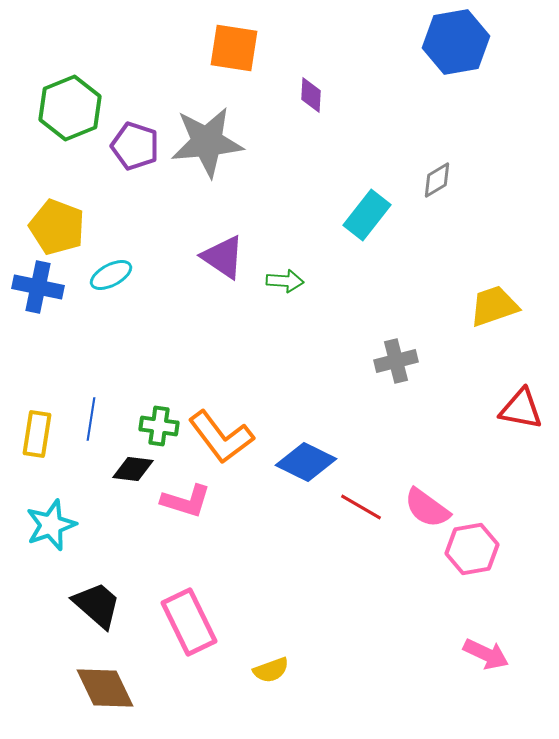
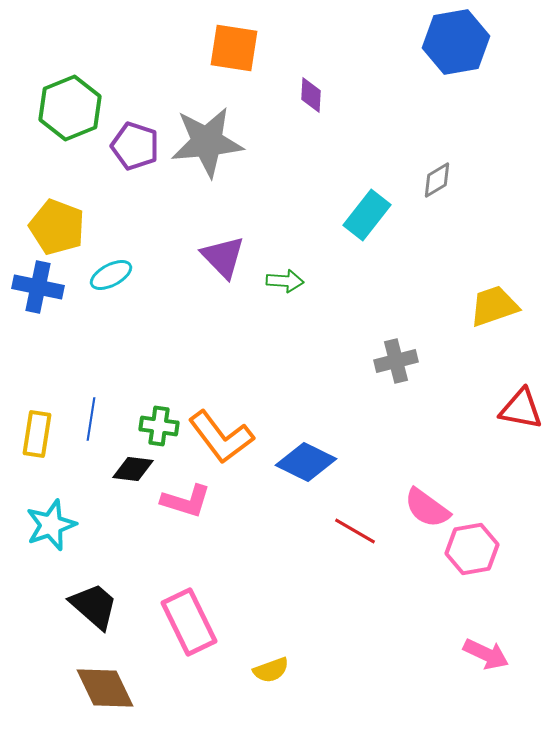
purple triangle: rotated 12 degrees clockwise
red line: moved 6 px left, 24 px down
black trapezoid: moved 3 px left, 1 px down
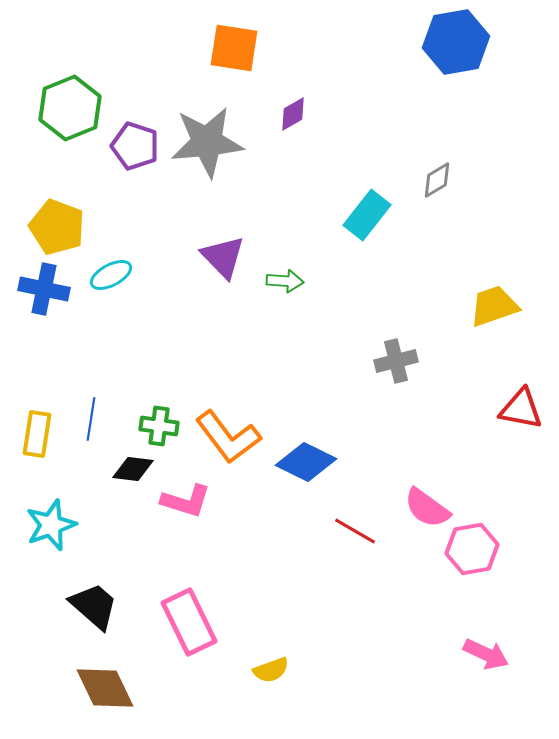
purple diamond: moved 18 px left, 19 px down; rotated 57 degrees clockwise
blue cross: moved 6 px right, 2 px down
orange L-shape: moved 7 px right
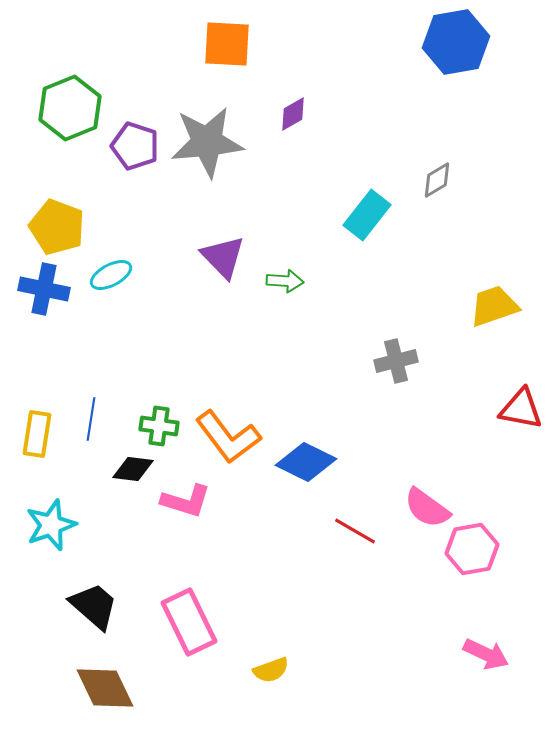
orange square: moved 7 px left, 4 px up; rotated 6 degrees counterclockwise
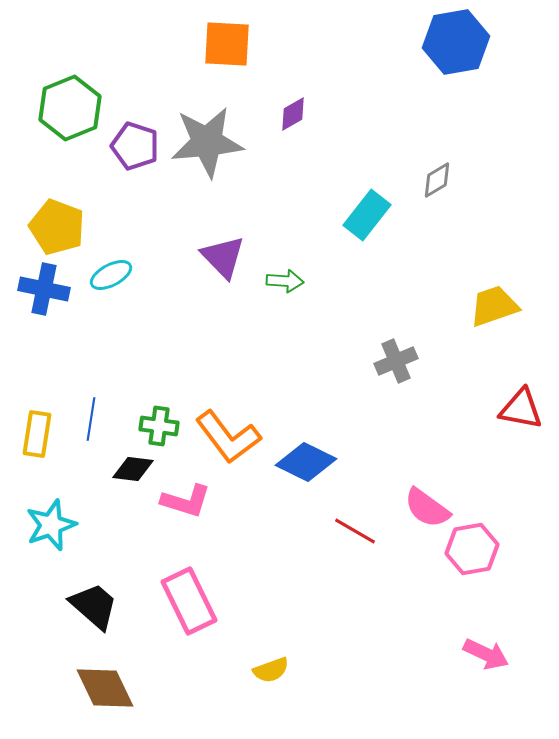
gray cross: rotated 9 degrees counterclockwise
pink rectangle: moved 21 px up
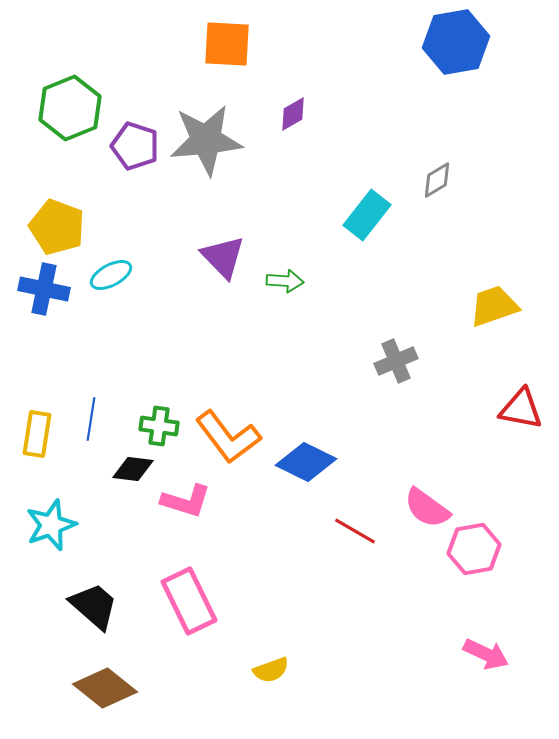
gray star: moved 1 px left, 2 px up
pink hexagon: moved 2 px right
brown diamond: rotated 26 degrees counterclockwise
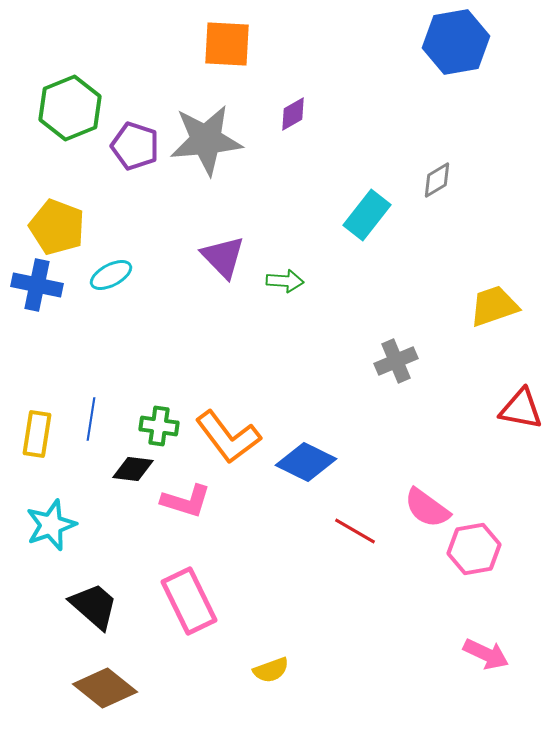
blue cross: moved 7 px left, 4 px up
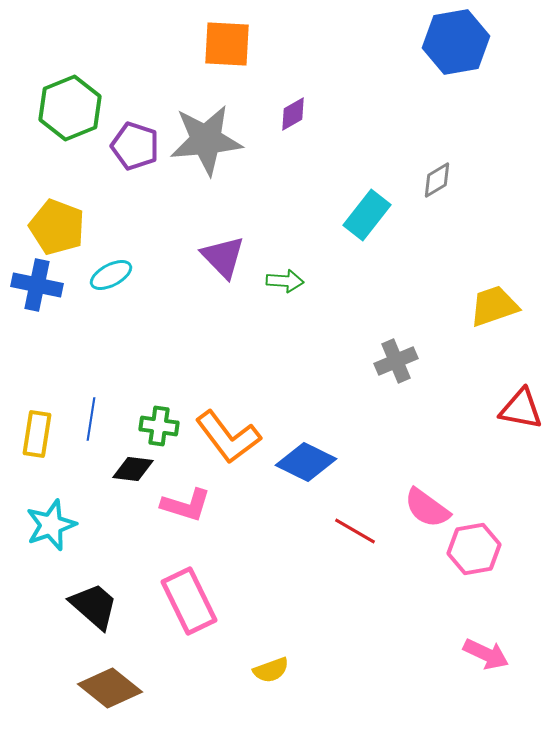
pink L-shape: moved 4 px down
brown diamond: moved 5 px right
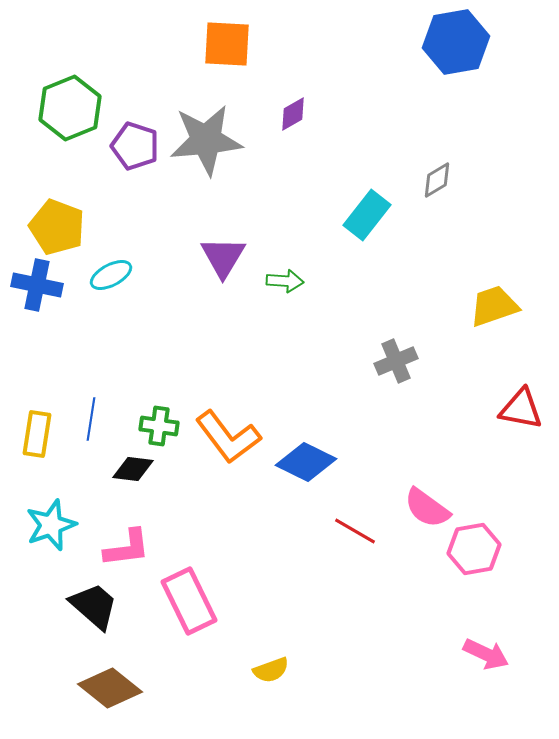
purple triangle: rotated 15 degrees clockwise
pink L-shape: moved 59 px left, 43 px down; rotated 24 degrees counterclockwise
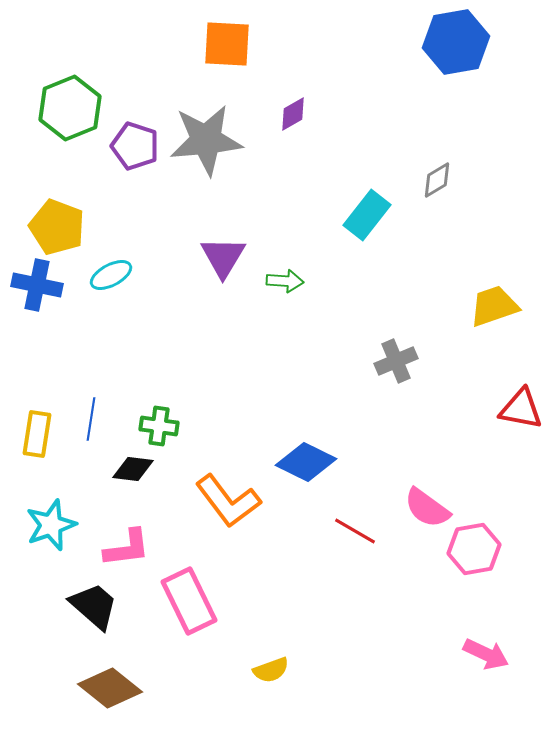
orange L-shape: moved 64 px down
